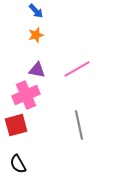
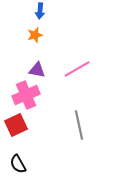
blue arrow: moved 4 px right; rotated 49 degrees clockwise
orange star: moved 1 px left
red square: rotated 10 degrees counterclockwise
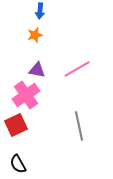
pink cross: rotated 12 degrees counterclockwise
gray line: moved 1 px down
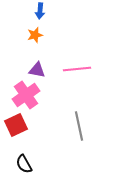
pink line: rotated 24 degrees clockwise
black semicircle: moved 6 px right
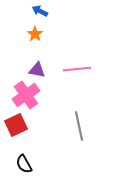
blue arrow: rotated 112 degrees clockwise
orange star: moved 1 px up; rotated 21 degrees counterclockwise
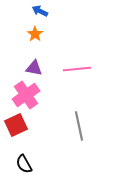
purple triangle: moved 3 px left, 2 px up
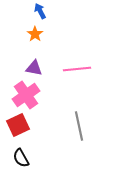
blue arrow: rotated 35 degrees clockwise
red square: moved 2 px right
black semicircle: moved 3 px left, 6 px up
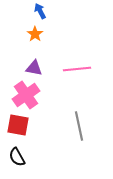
red square: rotated 35 degrees clockwise
black semicircle: moved 4 px left, 1 px up
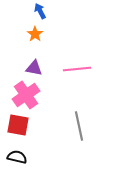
black semicircle: rotated 132 degrees clockwise
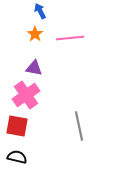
pink line: moved 7 px left, 31 px up
red square: moved 1 px left, 1 px down
